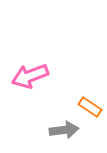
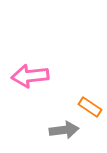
pink arrow: rotated 15 degrees clockwise
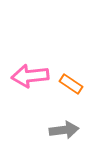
orange rectangle: moved 19 px left, 23 px up
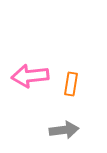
orange rectangle: rotated 65 degrees clockwise
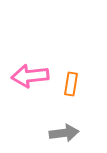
gray arrow: moved 3 px down
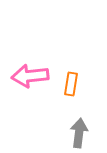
gray arrow: moved 15 px right; rotated 76 degrees counterclockwise
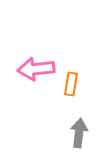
pink arrow: moved 6 px right, 7 px up
